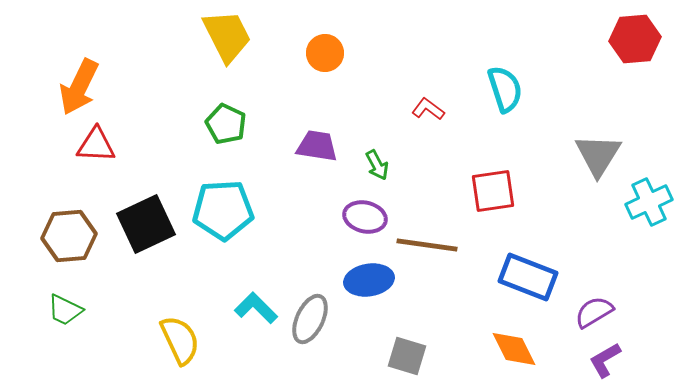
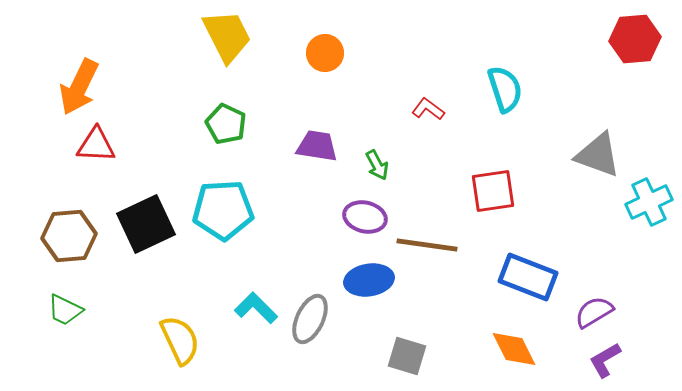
gray triangle: rotated 42 degrees counterclockwise
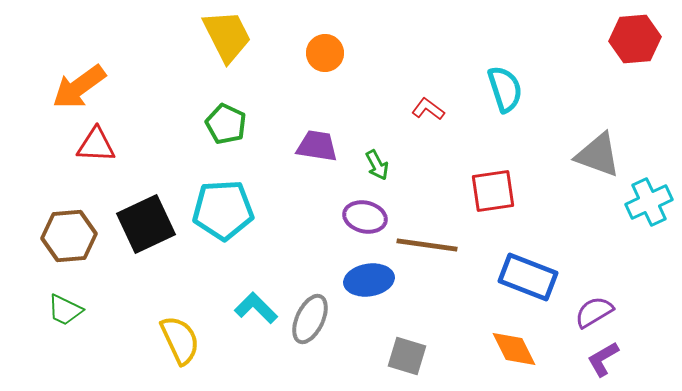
orange arrow: rotated 28 degrees clockwise
purple L-shape: moved 2 px left, 1 px up
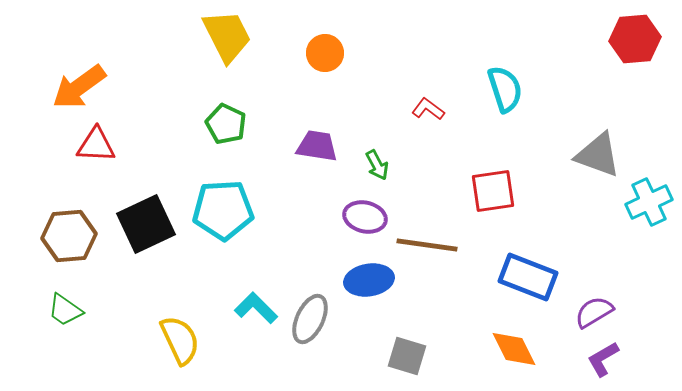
green trapezoid: rotated 9 degrees clockwise
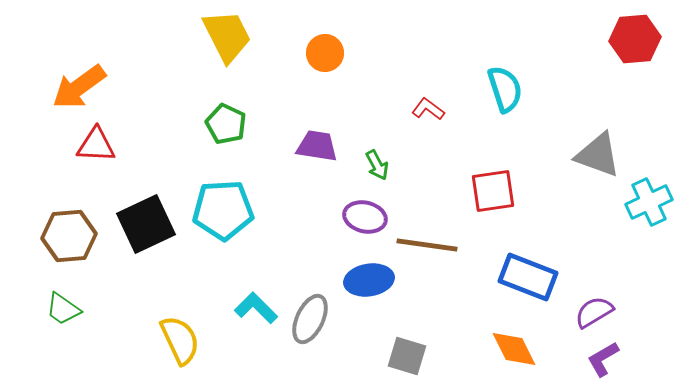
green trapezoid: moved 2 px left, 1 px up
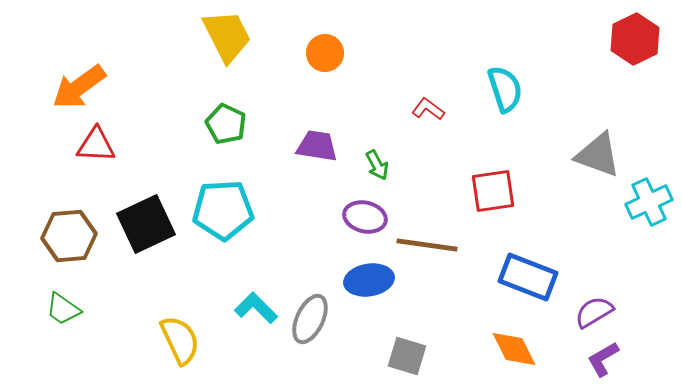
red hexagon: rotated 21 degrees counterclockwise
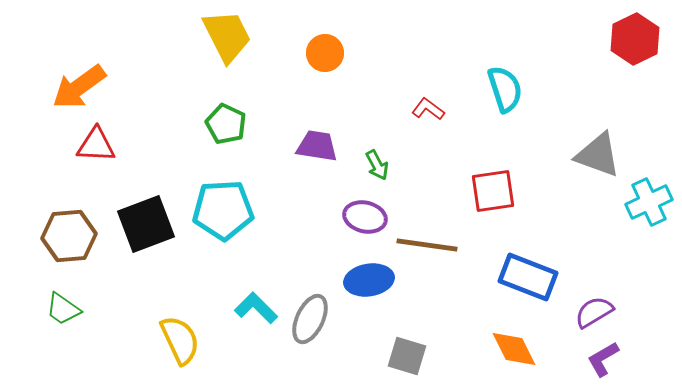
black square: rotated 4 degrees clockwise
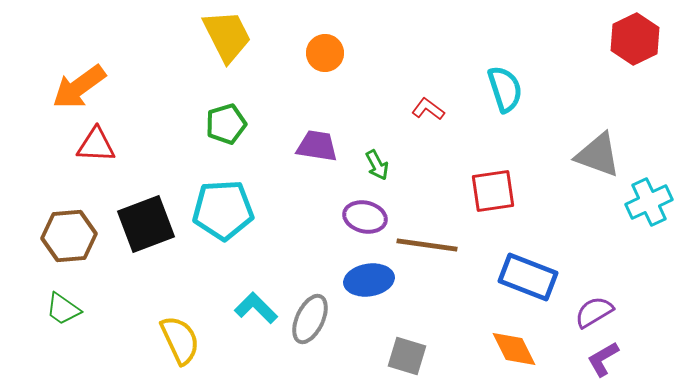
green pentagon: rotated 30 degrees clockwise
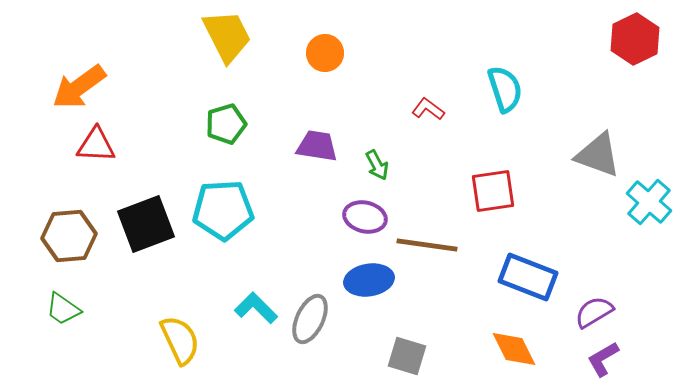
cyan cross: rotated 24 degrees counterclockwise
